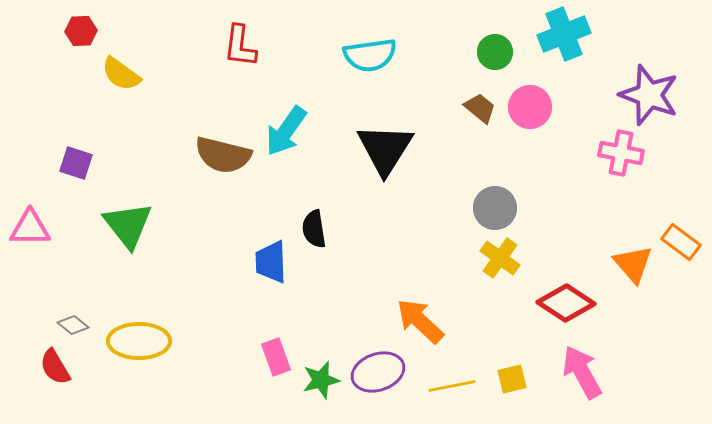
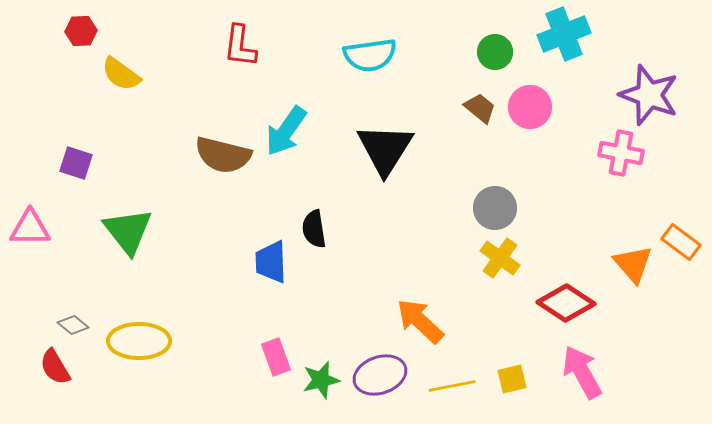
green triangle: moved 6 px down
purple ellipse: moved 2 px right, 3 px down
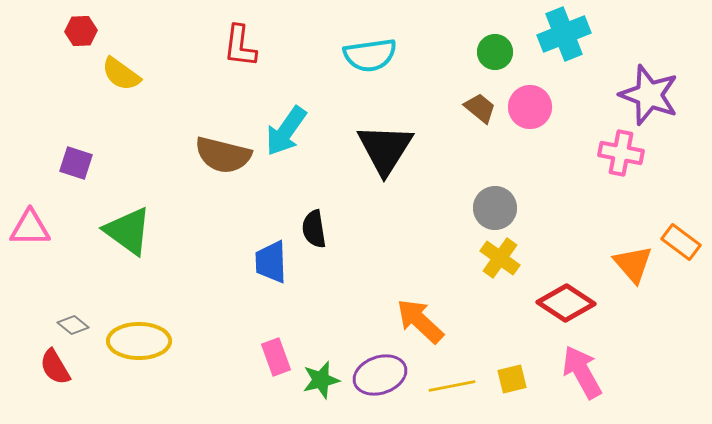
green triangle: rotated 16 degrees counterclockwise
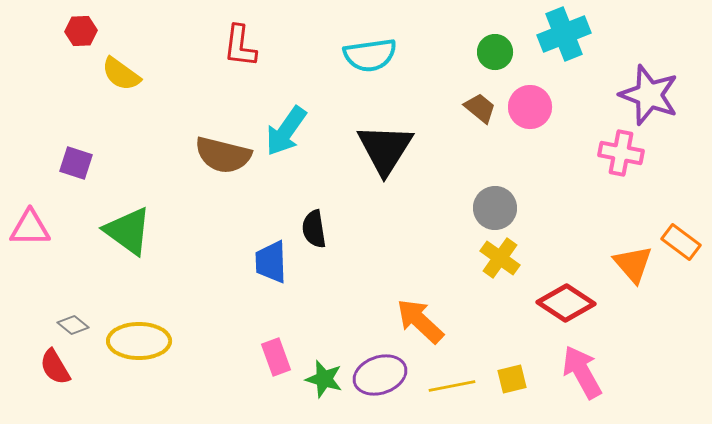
green star: moved 3 px right, 1 px up; rotated 30 degrees clockwise
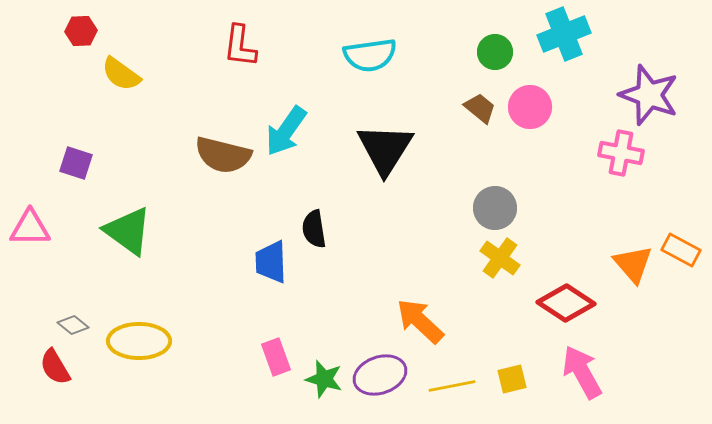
orange rectangle: moved 8 px down; rotated 9 degrees counterclockwise
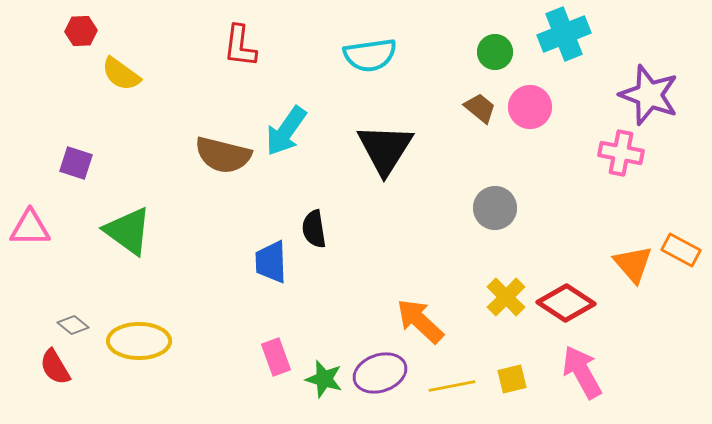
yellow cross: moved 6 px right, 39 px down; rotated 9 degrees clockwise
purple ellipse: moved 2 px up
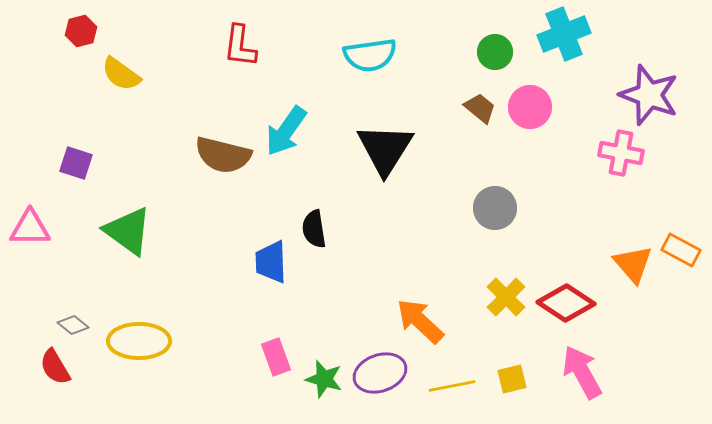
red hexagon: rotated 12 degrees counterclockwise
